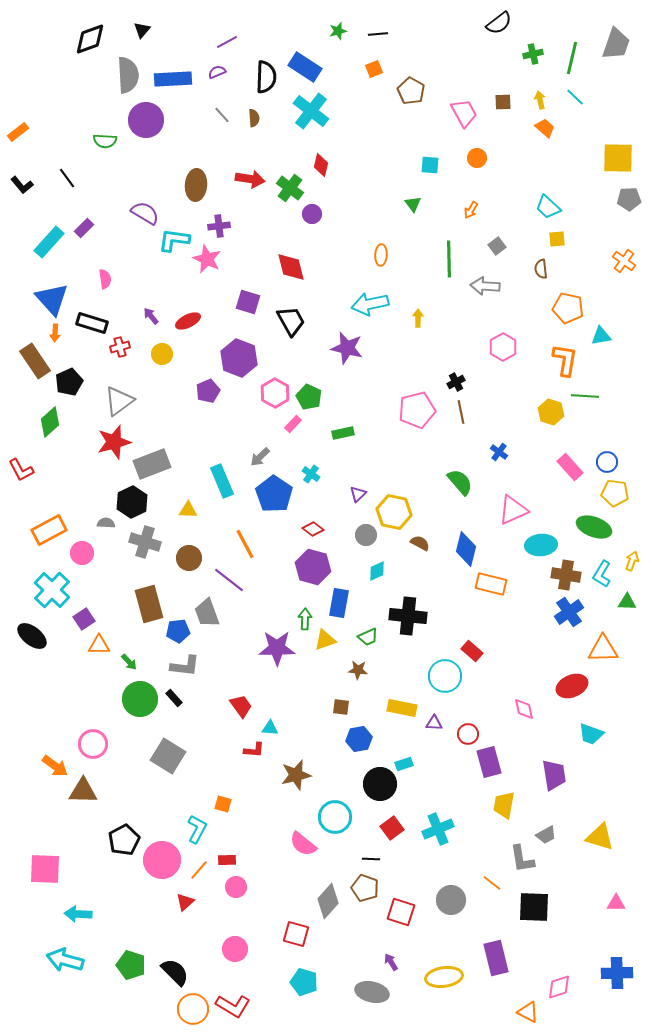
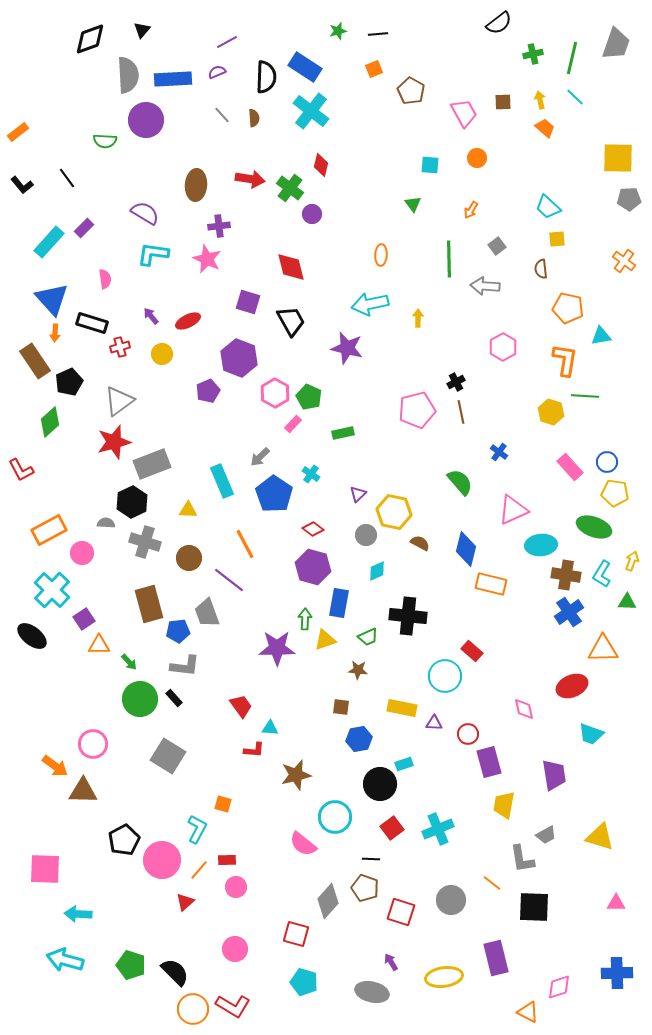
cyan L-shape at (174, 240): moved 21 px left, 14 px down
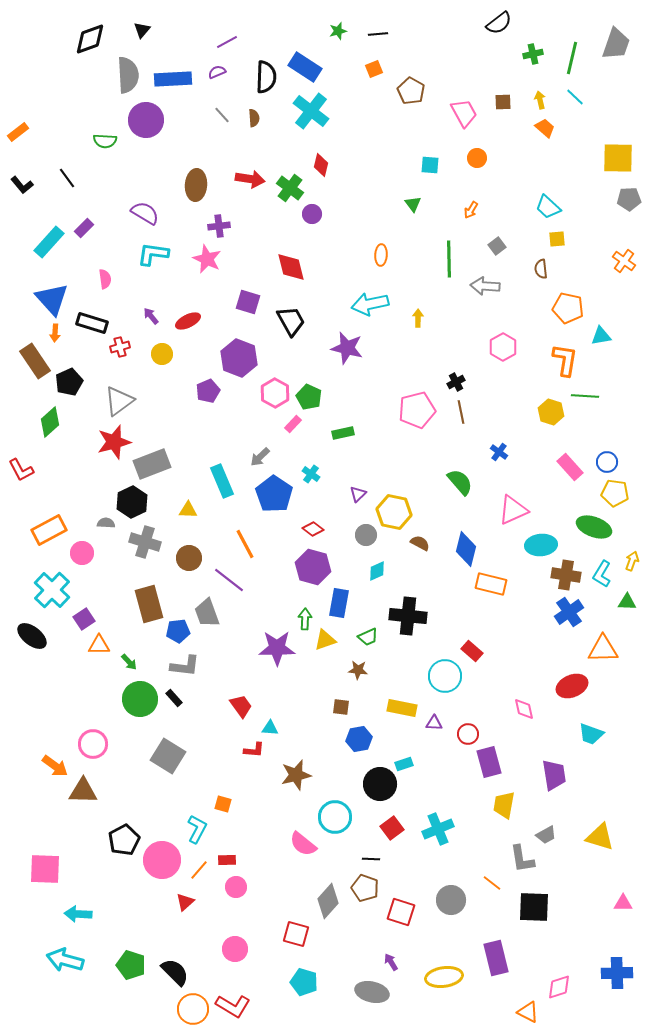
pink triangle at (616, 903): moved 7 px right
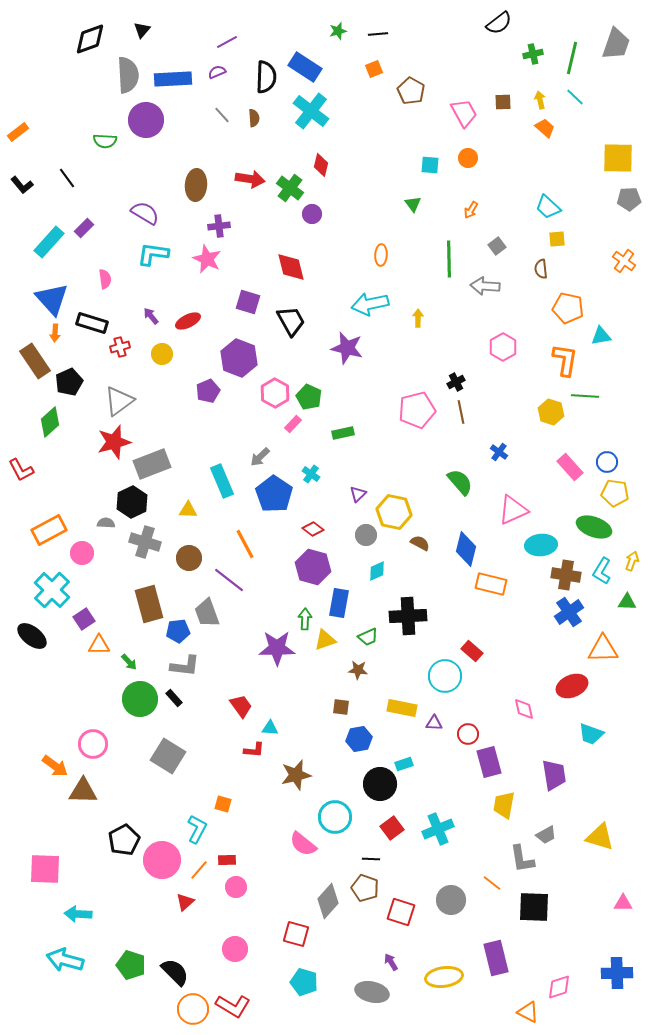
orange circle at (477, 158): moved 9 px left
cyan L-shape at (602, 574): moved 3 px up
black cross at (408, 616): rotated 9 degrees counterclockwise
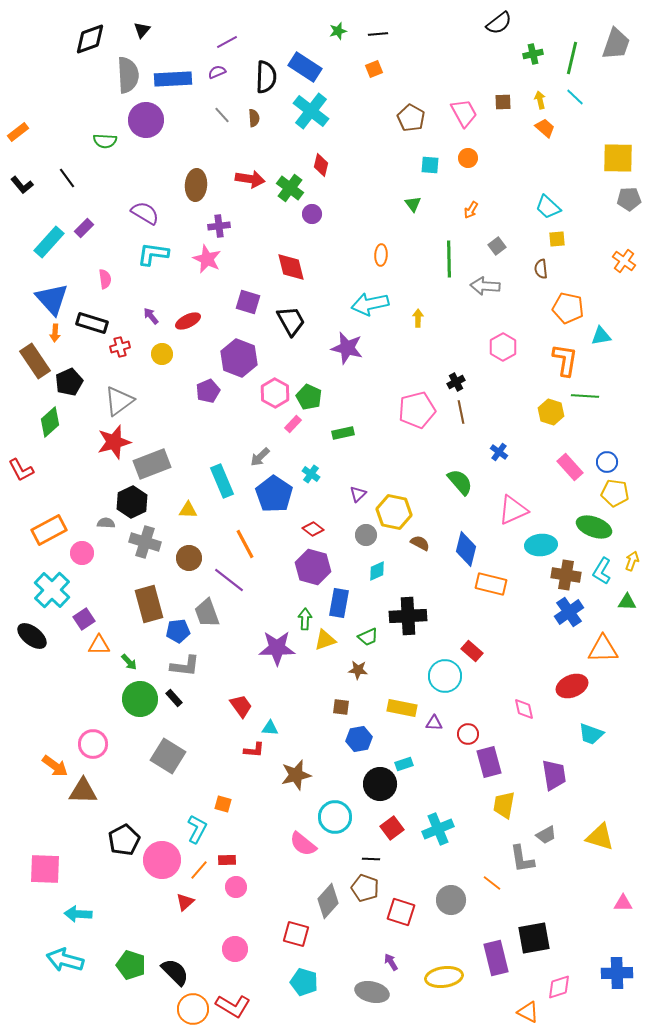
brown pentagon at (411, 91): moved 27 px down
black square at (534, 907): moved 31 px down; rotated 12 degrees counterclockwise
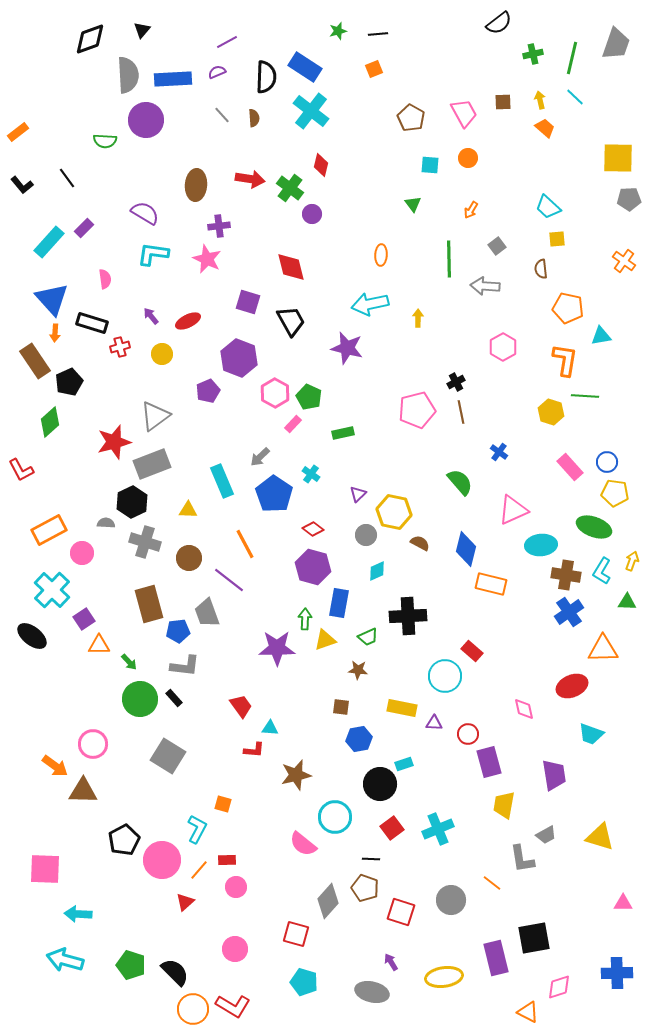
gray triangle at (119, 401): moved 36 px right, 15 px down
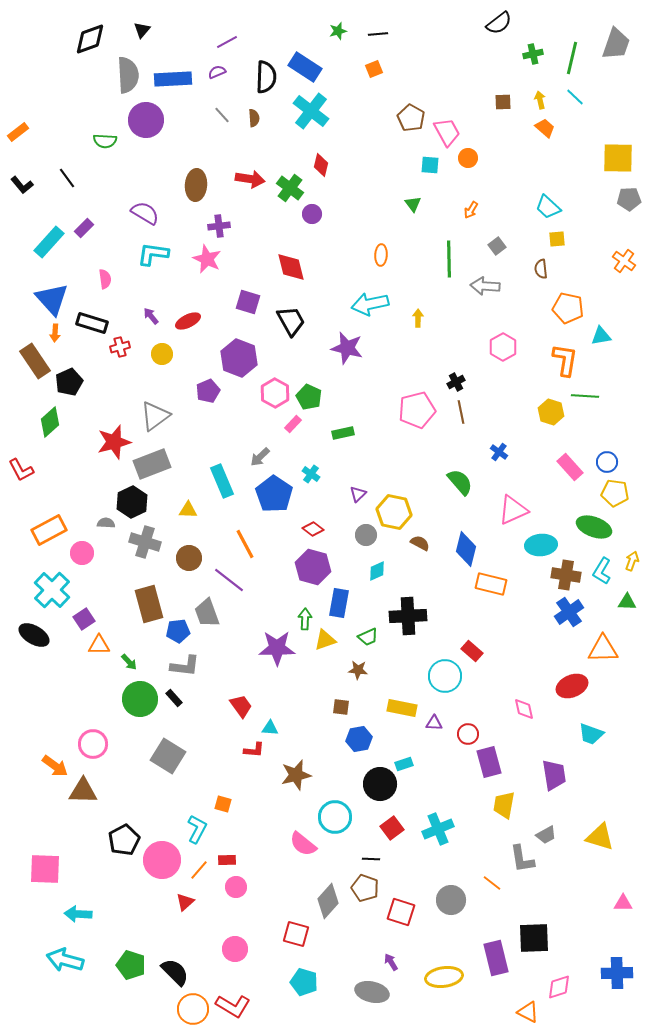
pink trapezoid at (464, 113): moved 17 px left, 19 px down
black ellipse at (32, 636): moved 2 px right, 1 px up; rotated 8 degrees counterclockwise
black square at (534, 938): rotated 8 degrees clockwise
